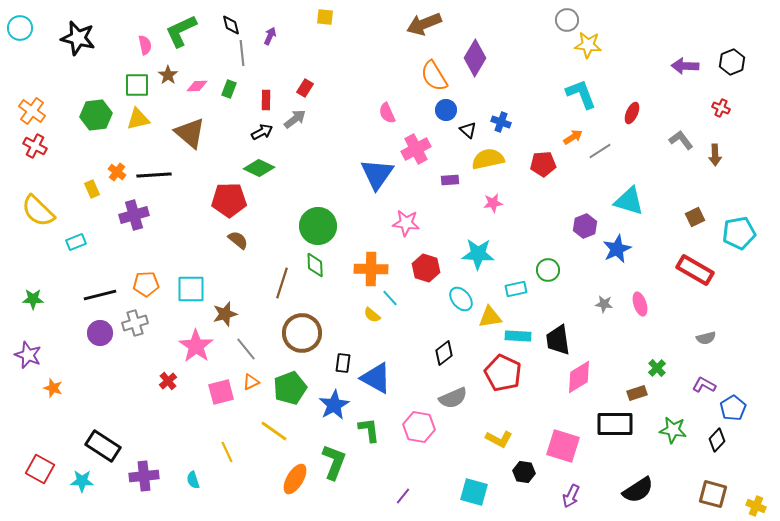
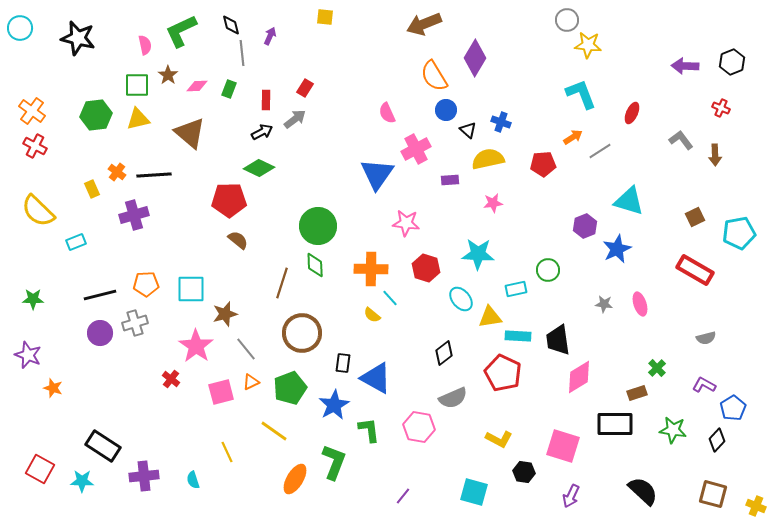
red cross at (168, 381): moved 3 px right, 2 px up; rotated 12 degrees counterclockwise
black semicircle at (638, 490): moved 5 px right, 1 px down; rotated 104 degrees counterclockwise
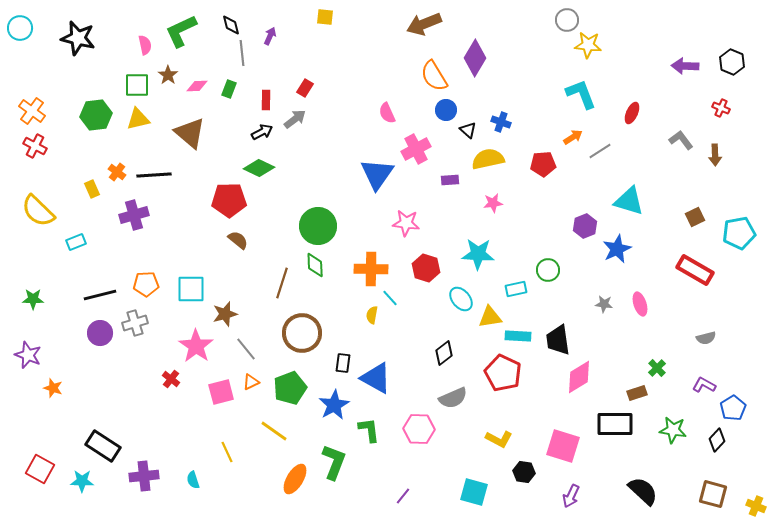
black hexagon at (732, 62): rotated 15 degrees counterclockwise
yellow semicircle at (372, 315): rotated 60 degrees clockwise
pink hexagon at (419, 427): moved 2 px down; rotated 8 degrees counterclockwise
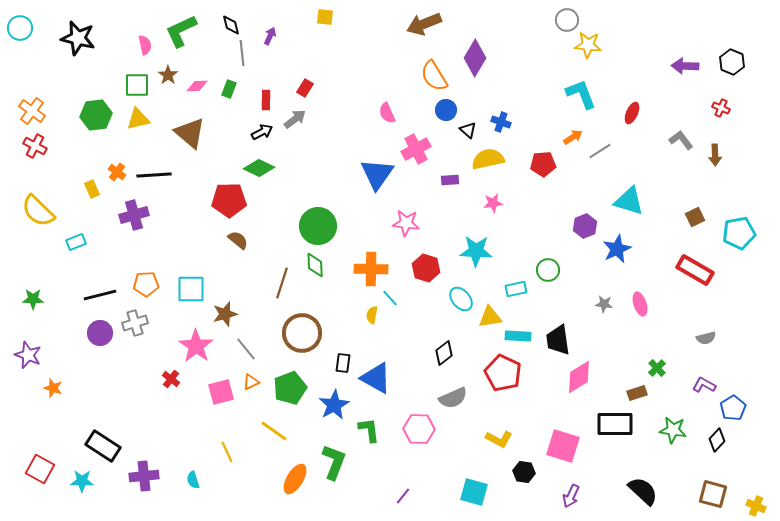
cyan star at (478, 254): moved 2 px left, 3 px up
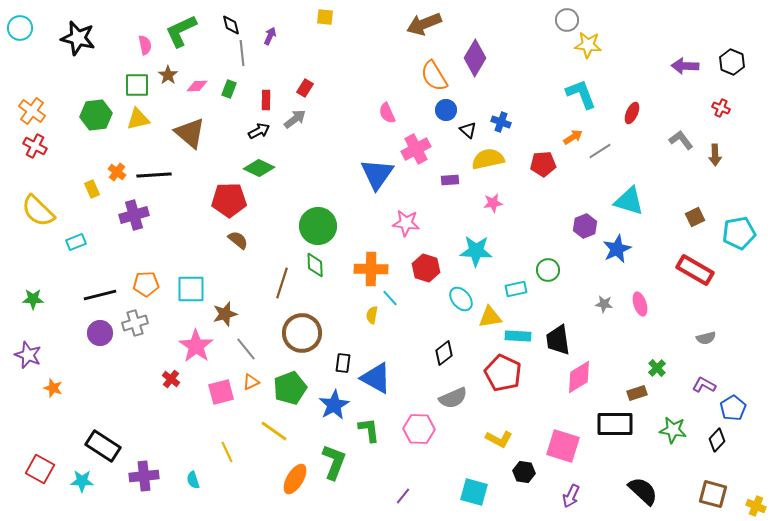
black arrow at (262, 132): moved 3 px left, 1 px up
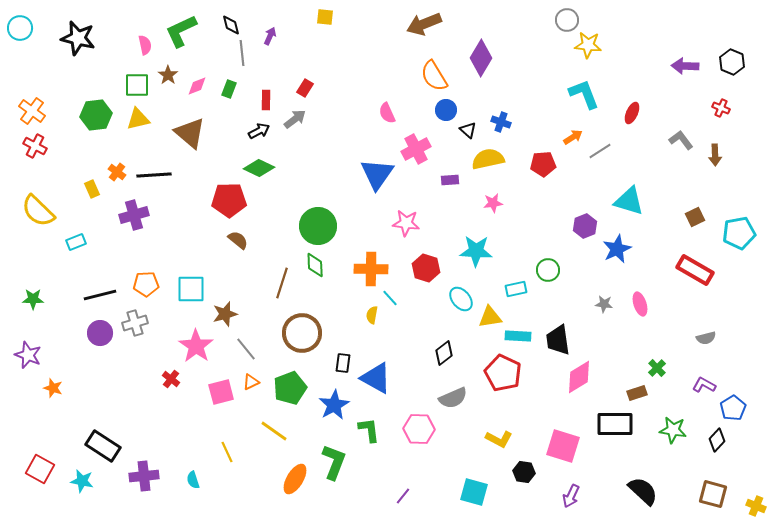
purple diamond at (475, 58): moved 6 px right
pink diamond at (197, 86): rotated 20 degrees counterclockwise
cyan L-shape at (581, 94): moved 3 px right
cyan star at (82, 481): rotated 10 degrees clockwise
